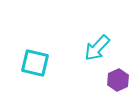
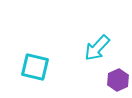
cyan square: moved 4 px down
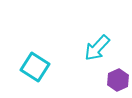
cyan square: rotated 20 degrees clockwise
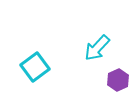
cyan square: rotated 20 degrees clockwise
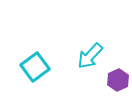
cyan arrow: moved 7 px left, 8 px down
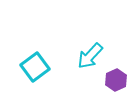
purple hexagon: moved 2 px left
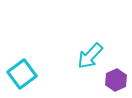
cyan square: moved 13 px left, 7 px down
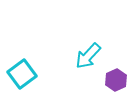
cyan arrow: moved 2 px left
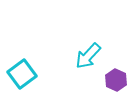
purple hexagon: rotated 10 degrees counterclockwise
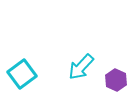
cyan arrow: moved 7 px left, 11 px down
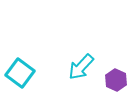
cyan square: moved 2 px left, 1 px up; rotated 16 degrees counterclockwise
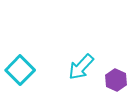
cyan square: moved 3 px up; rotated 8 degrees clockwise
